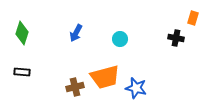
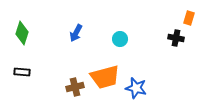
orange rectangle: moved 4 px left
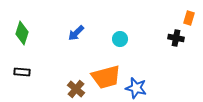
blue arrow: rotated 18 degrees clockwise
orange trapezoid: moved 1 px right
brown cross: moved 1 px right, 2 px down; rotated 36 degrees counterclockwise
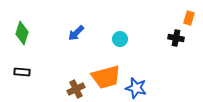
brown cross: rotated 24 degrees clockwise
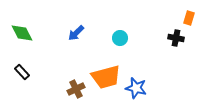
green diamond: rotated 45 degrees counterclockwise
cyan circle: moved 1 px up
black rectangle: rotated 42 degrees clockwise
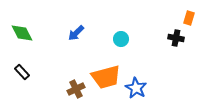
cyan circle: moved 1 px right, 1 px down
blue star: rotated 15 degrees clockwise
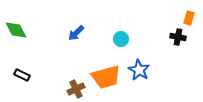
green diamond: moved 6 px left, 3 px up
black cross: moved 2 px right, 1 px up
black rectangle: moved 3 px down; rotated 21 degrees counterclockwise
blue star: moved 3 px right, 18 px up
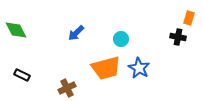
blue star: moved 2 px up
orange trapezoid: moved 9 px up
brown cross: moved 9 px left, 1 px up
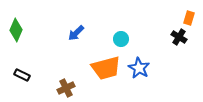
green diamond: rotated 50 degrees clockwise
black cross: moved 1 px right; rotated 21 degrees clockwise
brown cross: moved 1 px left
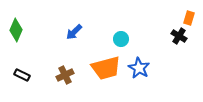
blue arrow: moved 2 px left, 1 px up
black cross: moved 1 px up
brown cross: moved 1 px left, 13 px up
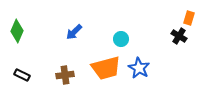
green diamond: moved 1 px right, 1 px down
brown cross: rotated 18 degrees clockwise
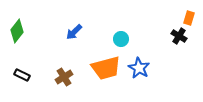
green diamond: rotated 15 degrees clockwise
brown cross: moved 1 px left, 2 px down; rotated 24 degrees counterclockwise
